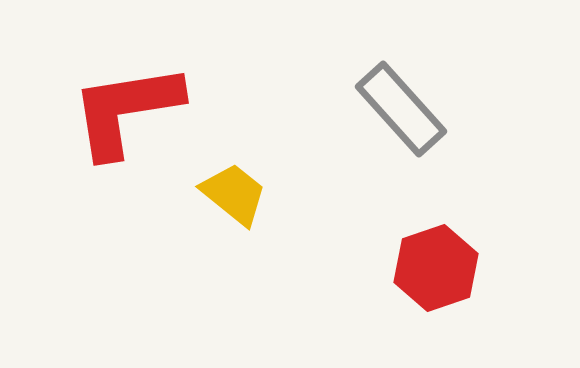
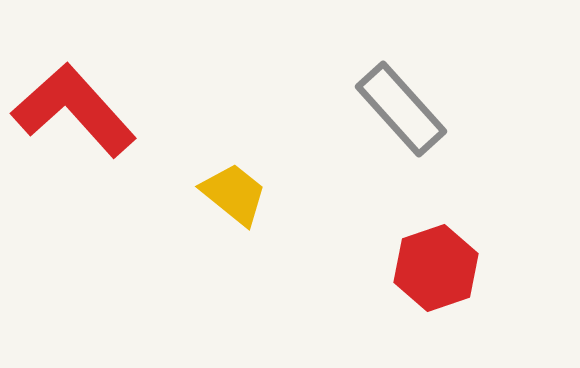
red L-shape: moved 52 px left; rotated 57 degrees clockwise
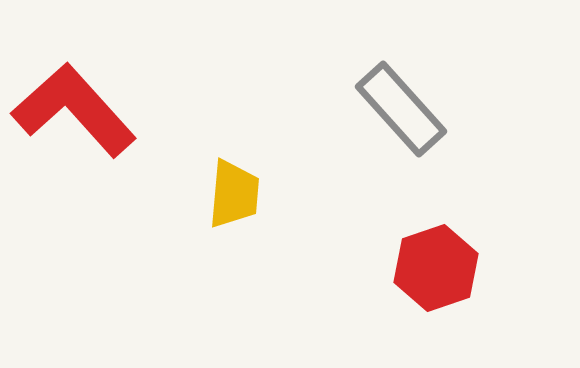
yellow trapezoid: rotated 56 degrees clockwise
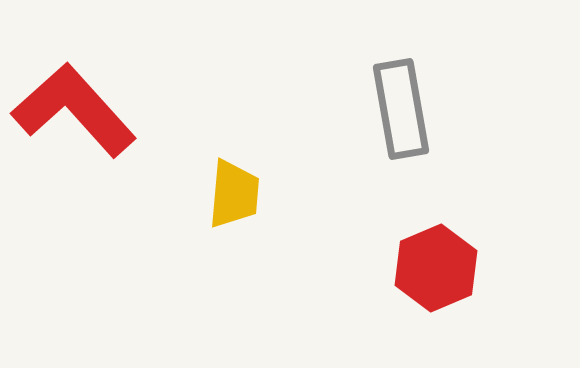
gray rectangle: rotated 32 degrees clockwise
red hexagon: rotated 4 degrees counterclockwise
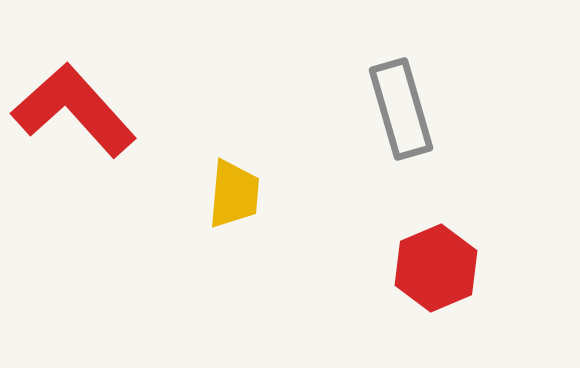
gray rectangle: rotated 6 degrees counterclockwise
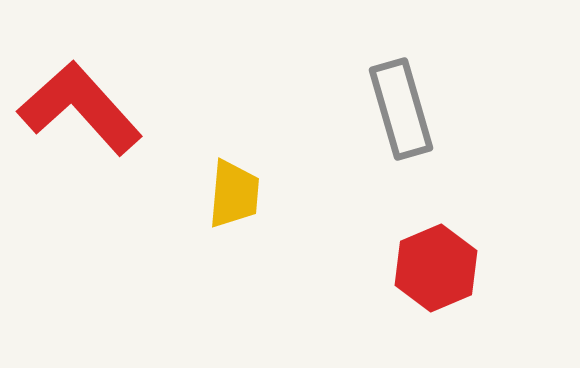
red L-shape: moved 6 px right, 2 px up
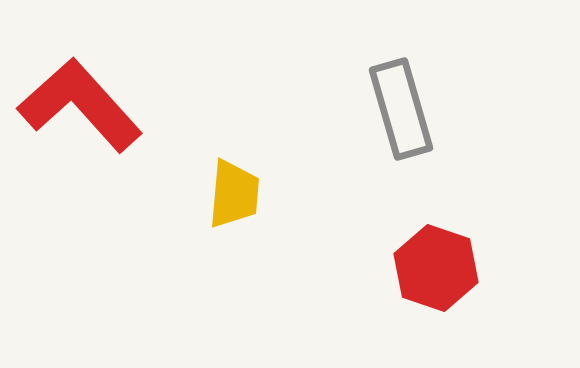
red L-shape: moved 3 px up
red hexagon: rotated 18 degrees counterclockwise
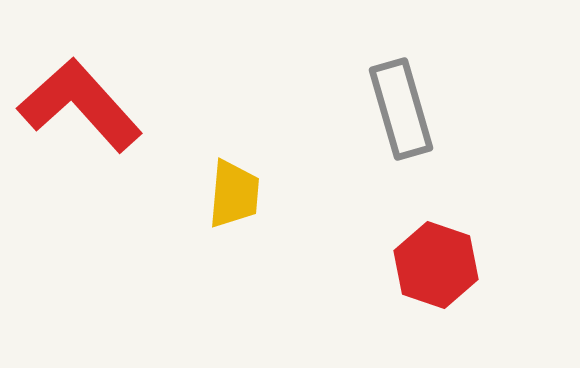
red hexagon: moved 3 px up
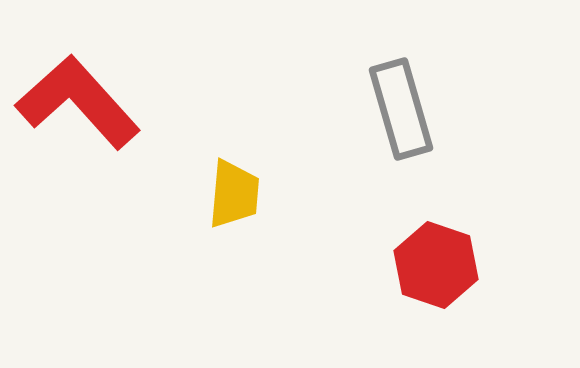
red L-shape: moved 2 px left, 3 px up
